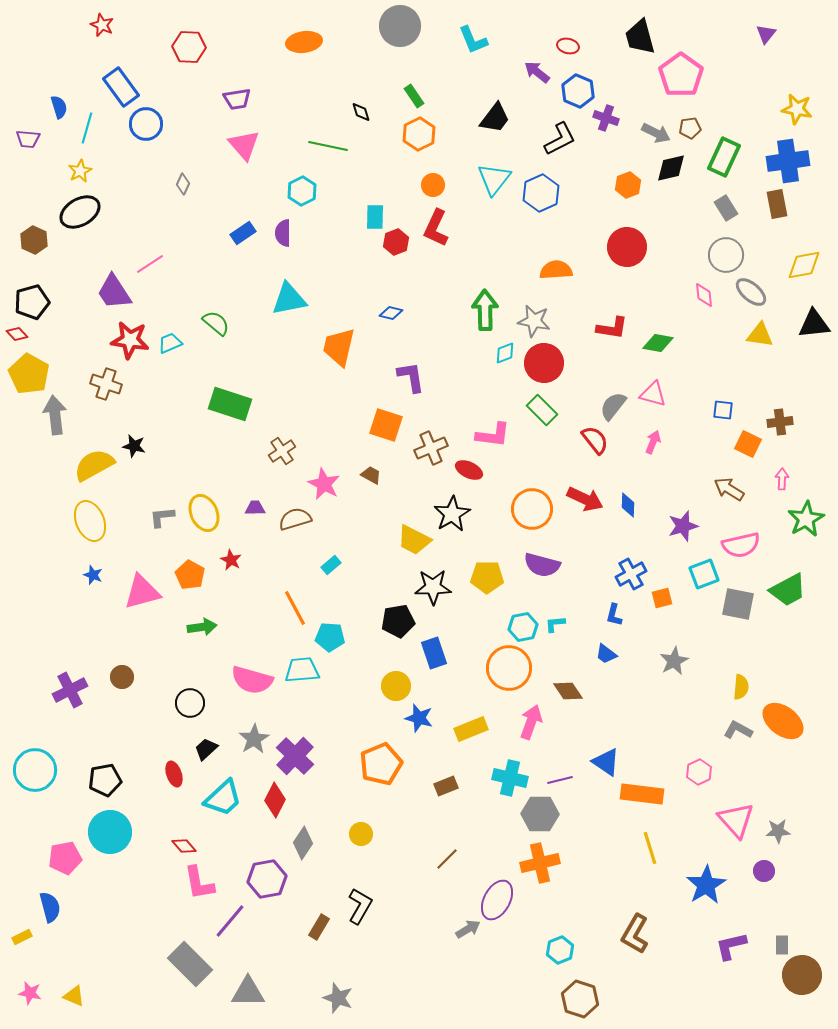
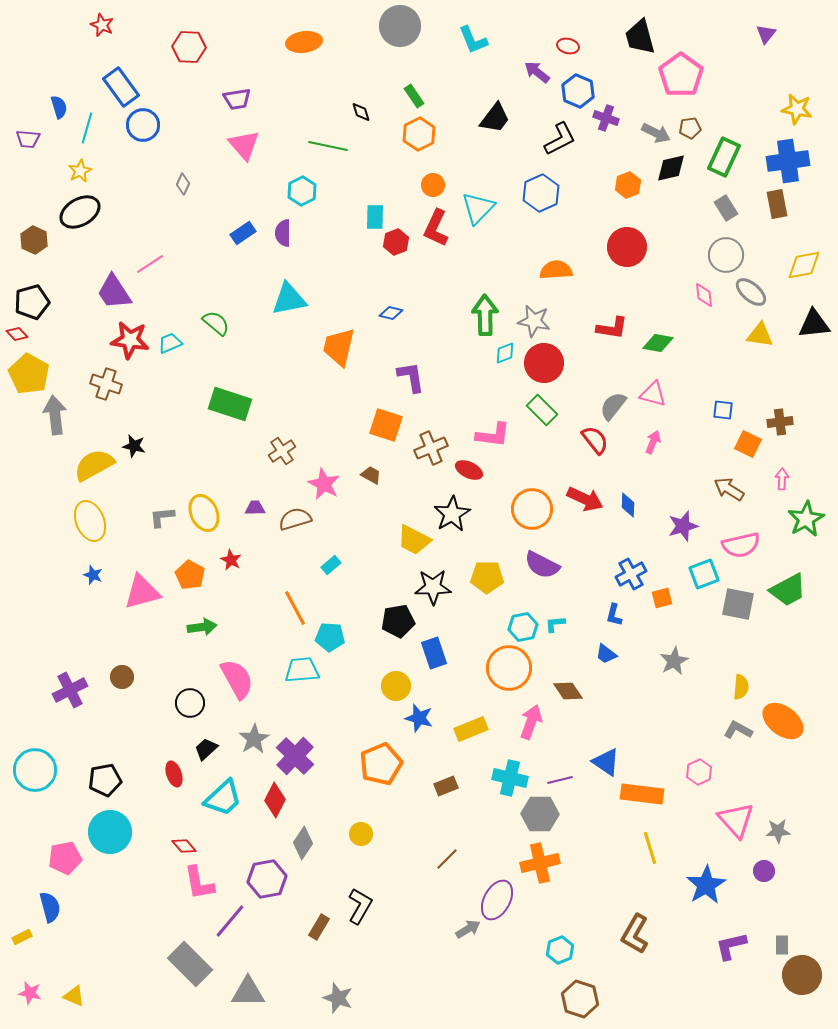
blue circle at (146, 124): moved 3 px left, 1 px down
cyan triangle at (494, 179): moved 16 px left, 29 px down; rotated 6 degrees clockwise
green arrow at (485, 310): moved 5 px down
purple semicircle at (542, 565): rotated 12 degrees clockwise
pink semicircle at (252, 680): moved 15 px left, 1 px up; rotated 135 degrees counterclockwise
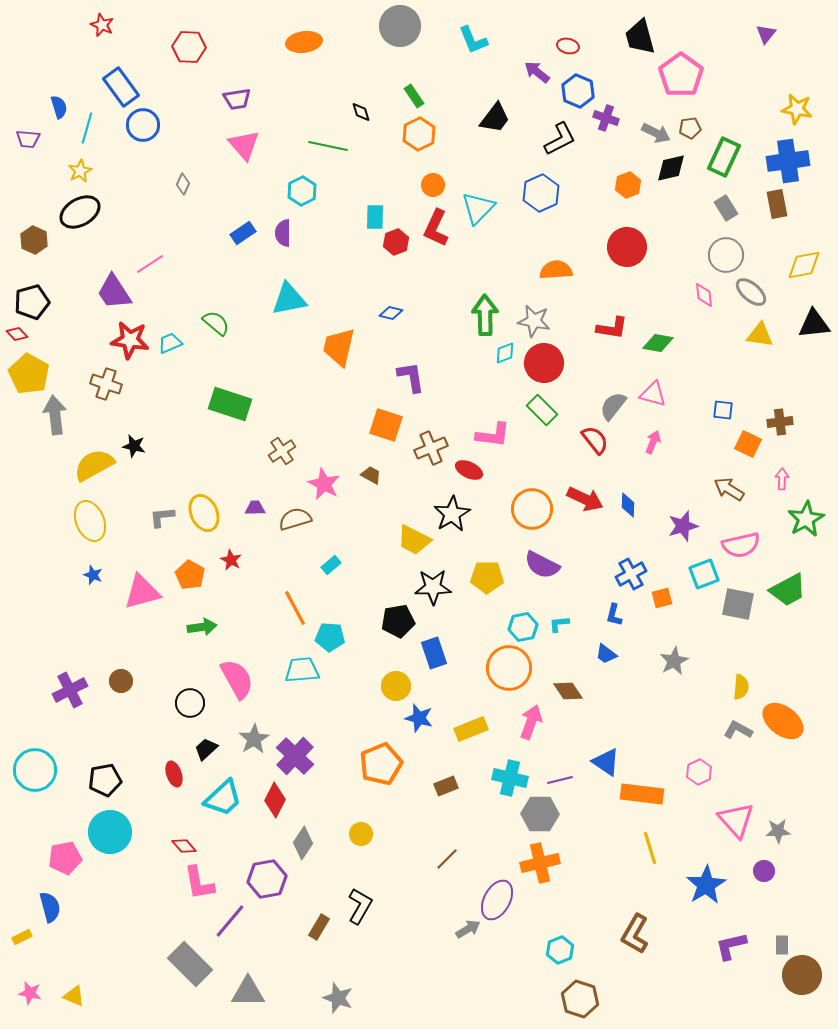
cyan L-shape at (555, 624): moved 4 px right
brown circle at (122, 677): moved 1 px left, 4 px down
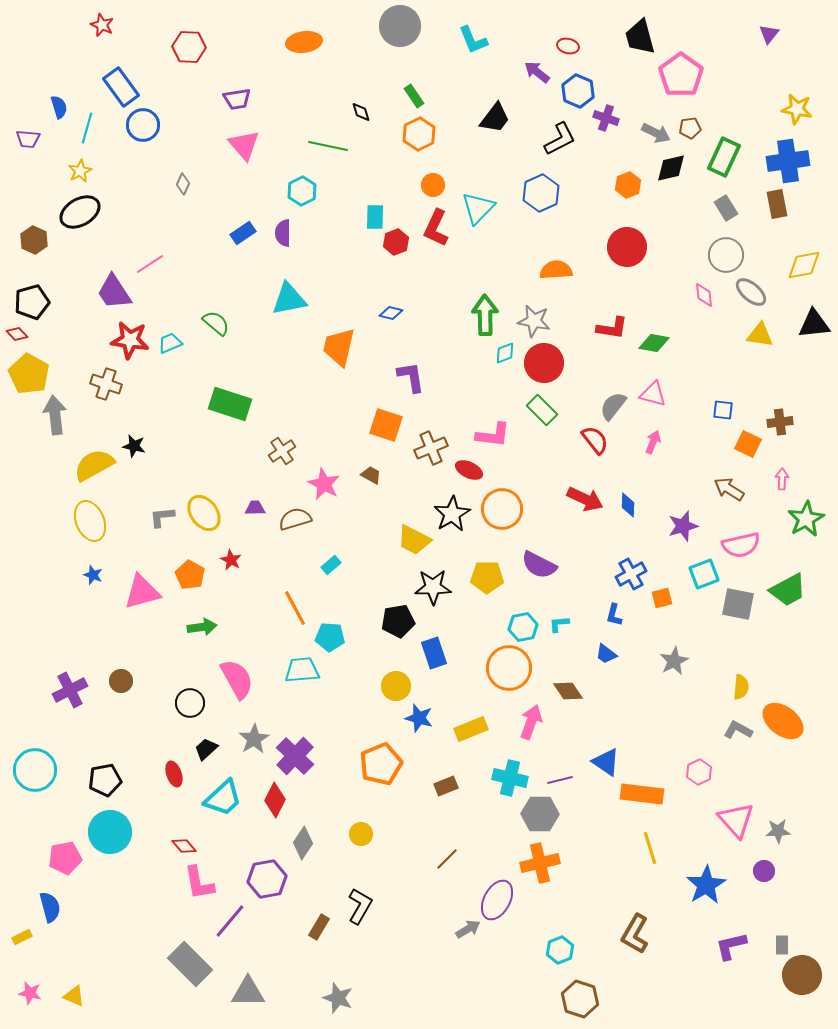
purple triangle at (766, 34): moved 3 px right
green diamond at (658, 343): moved 4 px left
orange circle at (532, 509): moved 30 px left
yellow ellipse at (204, 513): rotated 12 degrees counterclockwise
purple semicircle at (542, 565): moved 3 px left
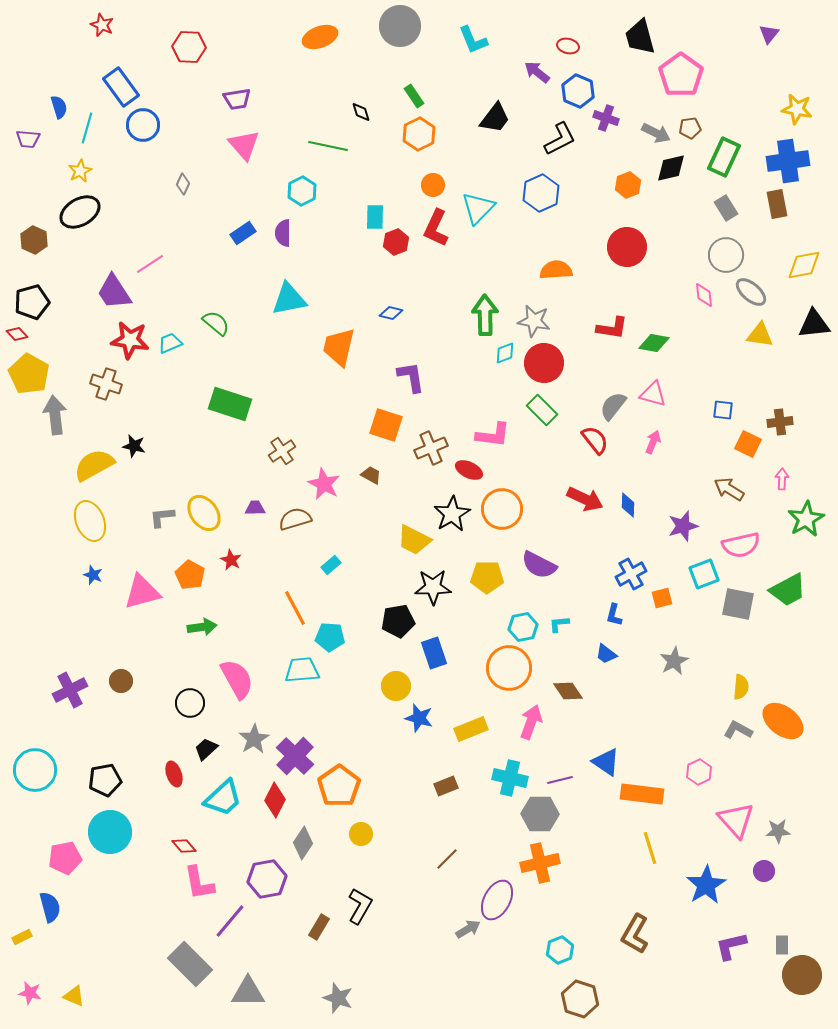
orange ellipse at (304, 42): moved 16 px right, 5 px up; rotated 12 degrees counterclockwise
orange pentagon at (381, 764): moved 42 px left, 22 px down; rotated 12 degrees counterclockwise
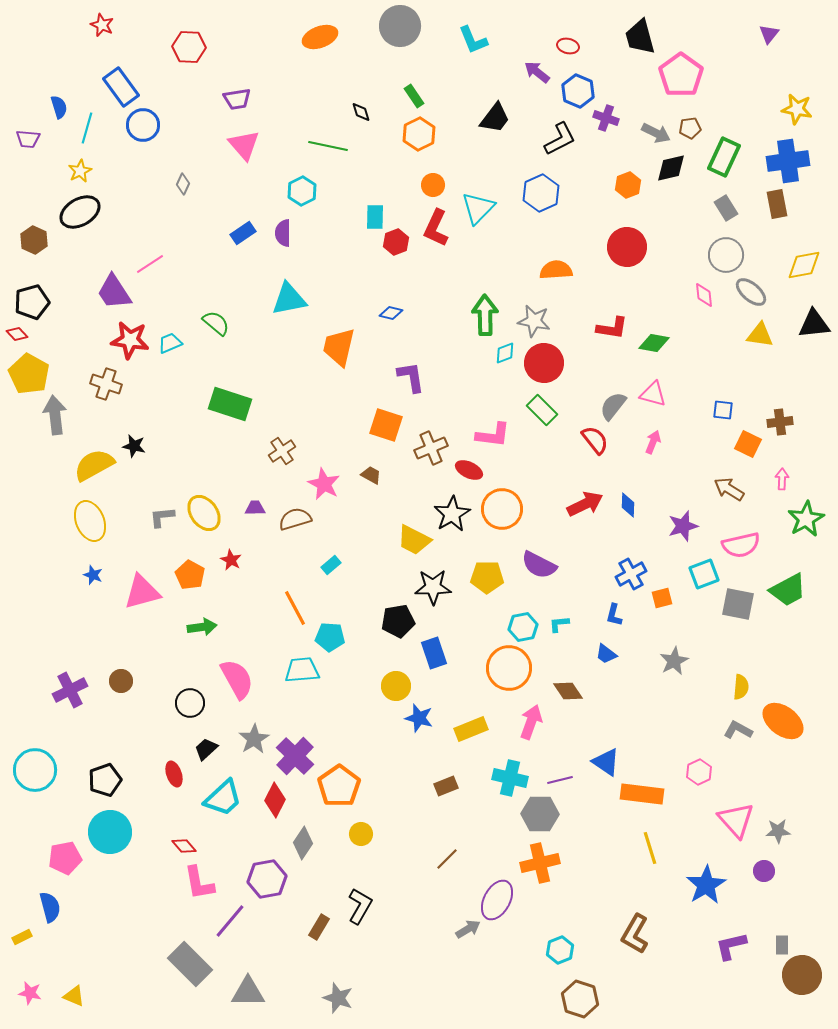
red arrow at (585, 499): moved 5 px down; rotated 51 degrees counterclockwise
black pentagon at (105, 780): rotated 8 degrees counterclockwise
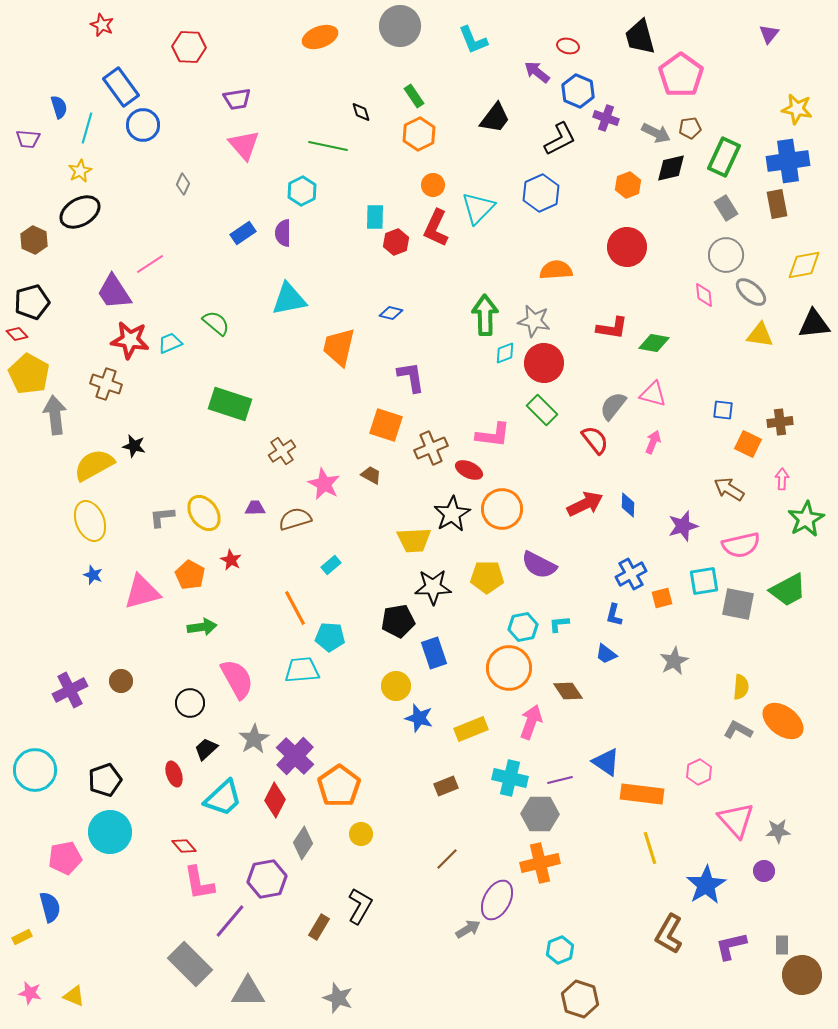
yellow trapezoid at (414, 540): rotated 30 degrees counterclockwise
cyan square at (704, 574): moved 7 px down; rotated 12 degrees clockwise
brown L-shape at (635, 934): moved 34 px right
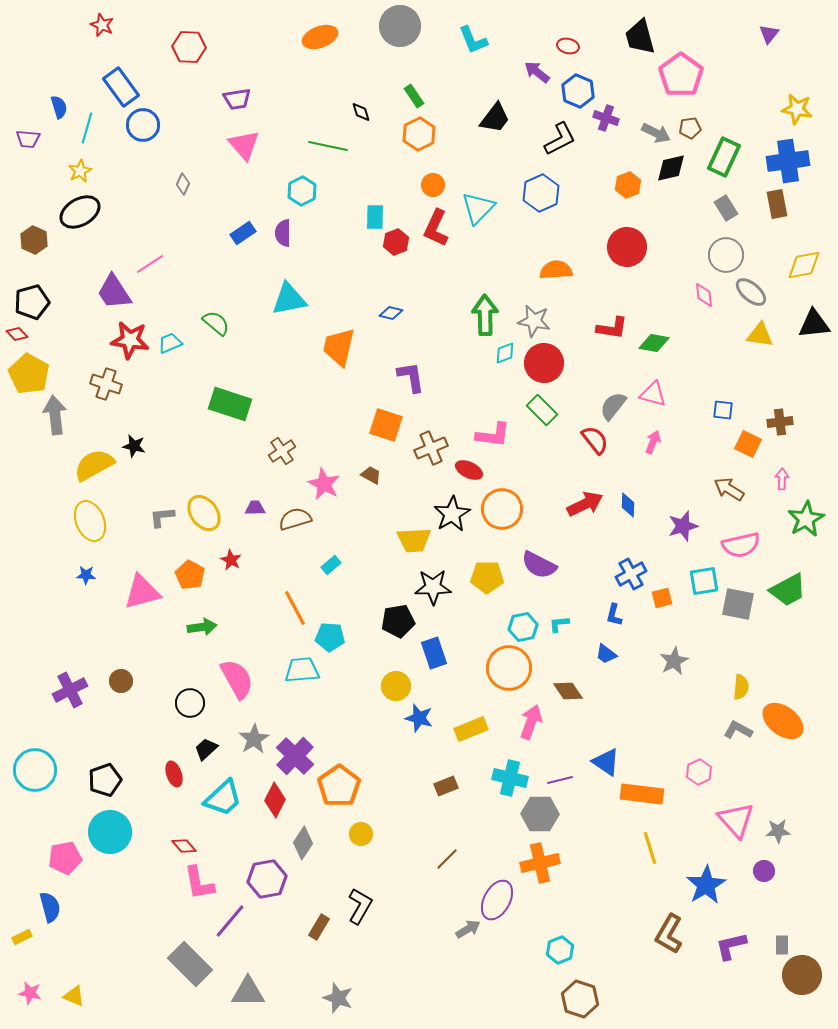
blue star at (93, 575): moved 7 px left; rotated 18 degrees counterclockwise
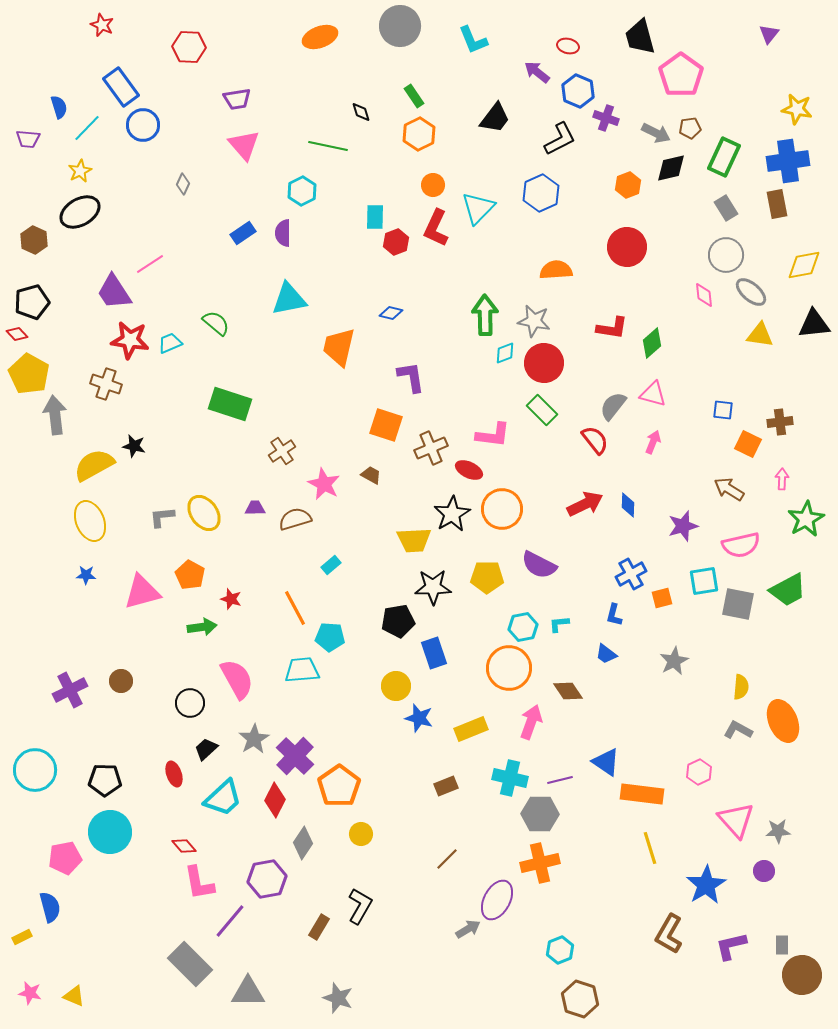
cyan line at (87, 128): rotated 28 degrees clockwise
green diamond at (654, 343): moved 2 px left; rotated 52 degrees counterclockwise
red star at (231, 560): moved 39 px down; rotated 10 degrees counterclockwise
orange ellipse at (783, 721): rotated 30 degrees clockwise
black pentagon at (105, 780): rotated 20 degrees clockwise
